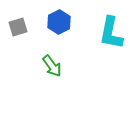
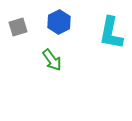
green arrow: moved 6 px up
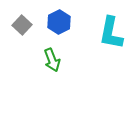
gray square: moved 4 px right, 2 px up; rotated 30 degrees counterclockwise
green arrow: rotated 15 degrees clockwise
